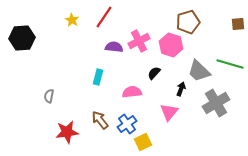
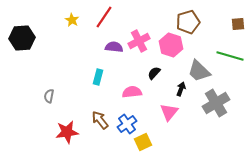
green line: moved 8 px up
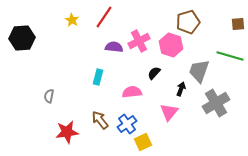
gray trapezoid: rotated 65 degrees clockwise
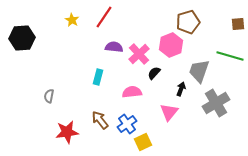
pink cross: moved 13 px down; rotated 15 degrees counterclockwise
pink hexagon: rotated 20 degrees clockwise
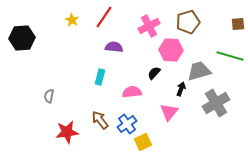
pink hexagon: moved 5 px down; rotated 25 degrees clockwise
pink cross: moved 10 px right, 28 px up; rotated 15 degrees clockwise
gray trapezoid: rotated 55 degrees clockwise
cyan rectangle: moved 2 px right
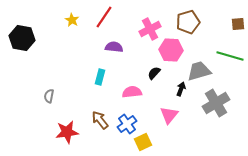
pink cross: moved 1 px right, 3 px down
black hexagon: rotated 15 degrees clockwise
pink triangle: moved 3 px down
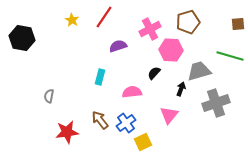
purple semicircle: moved 4 px right, 1 px up; rotated 24 degrees counterclockwise
gray cross: rotated 12 degrees clockwise
blue cross: moved 1 px left, 1 px up
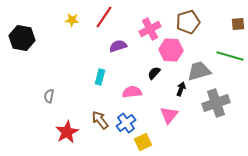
yellow star: rotated 24 degrees counterclockwise
red star: rotated 20 degrees counterclockwise
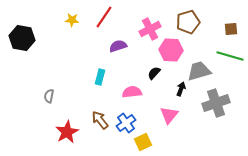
brown square: moved 7 px left, 5 px down
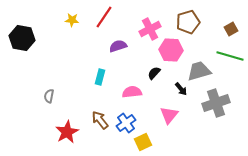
brown square: rotated 24 degrees counterclockwise
black arrow: rotated 120 degrees clockwise
